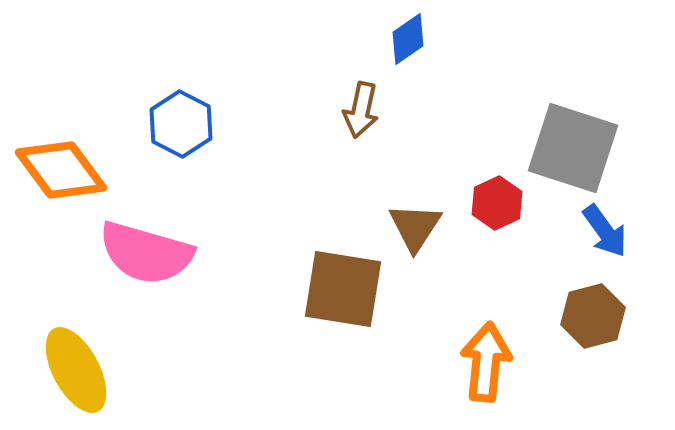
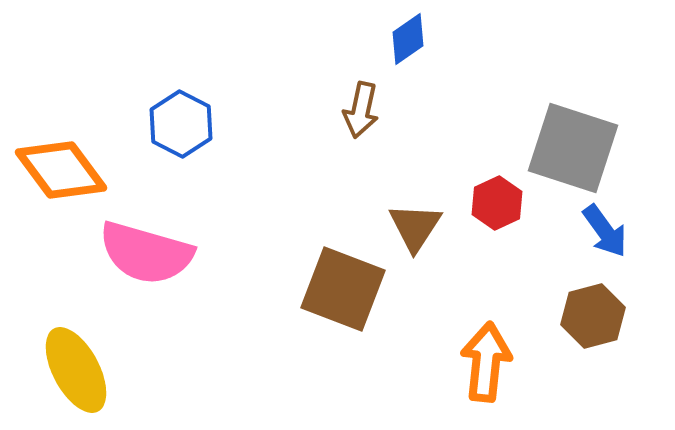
brown square: rotated 12 degrees clockwise
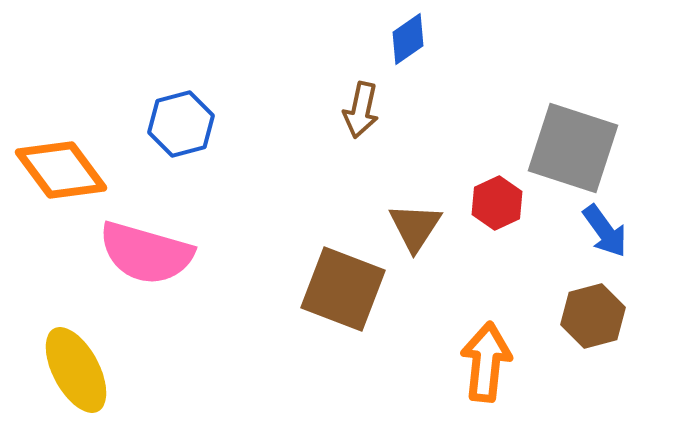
blue hexagon: rotated 18 degrees clockwise
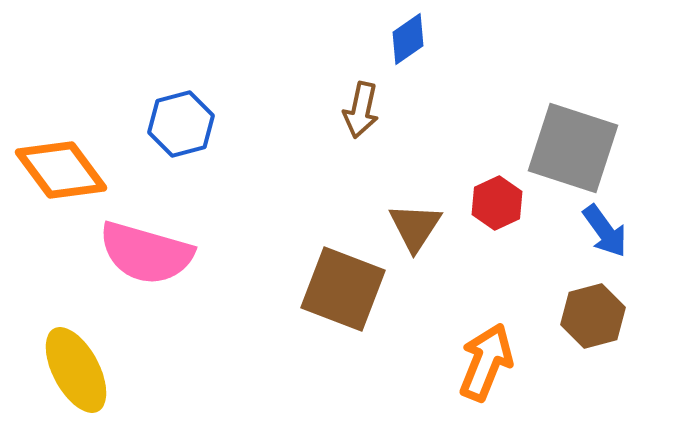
orange arrow: rotated 16 degrees clockwise
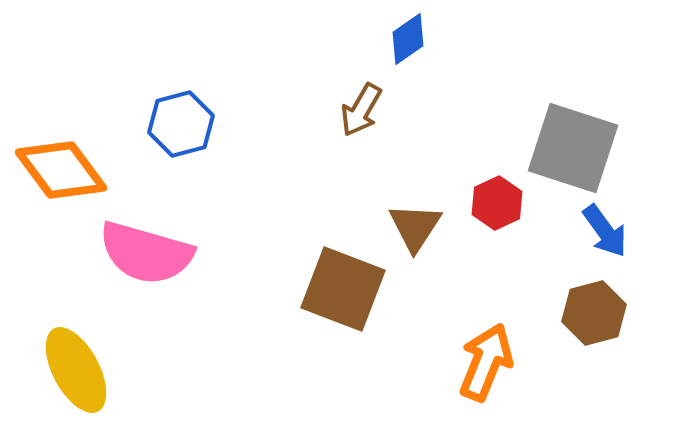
brown arrow: rotated 18 degrees clockwise
brown hexagon: moved 1 px right, 3 px up
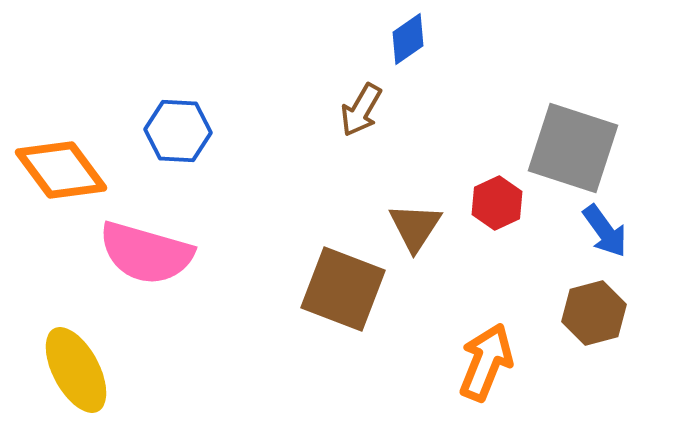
blue hexagon: moved 3 px left, 7 px down; rotated 18 degrees clockwise
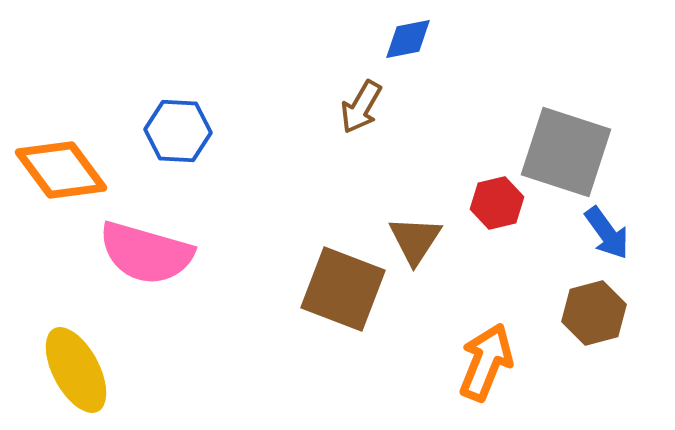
blue diamond: rotated 24 degrees clockwise
brown arrow: moved 3 px up
gray square: moved 7 px left, 4 px down
red hexagon: rotated 12 degrees clockwise
brown triangle: moved 13 px down
blue arrow: moved 2 px right, 2 px down
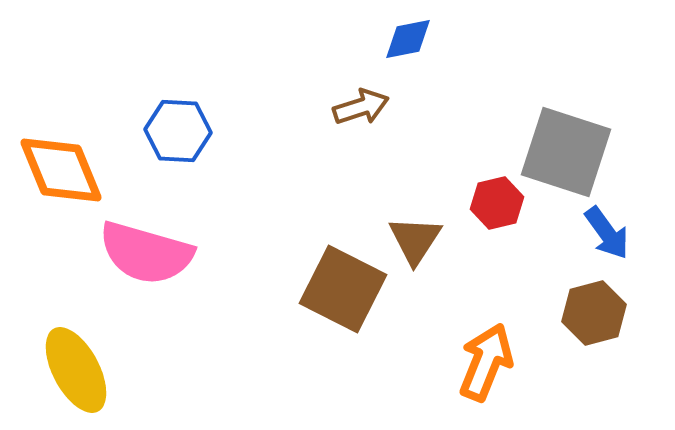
brown arrow: rotated 138 degrees counterclockwise
orange diamond: rotated 14 degrees clockwise
brown square: rotated 6 degrees clockwise
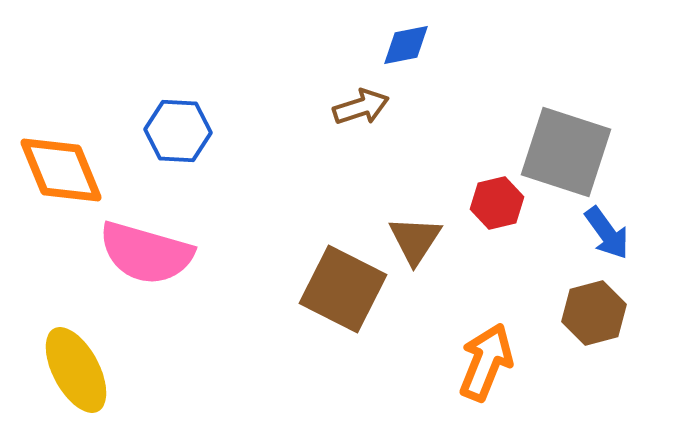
blue diamond: moved 2 px left, 6 px down
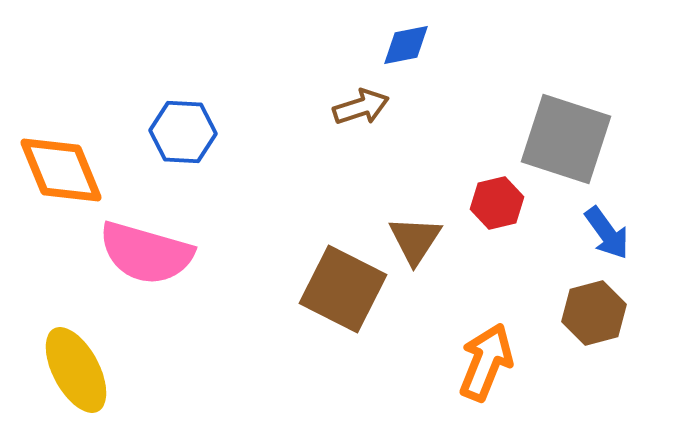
blue hexagon: moved 5 px right, 1 px down
gray square: moved 13 px up
